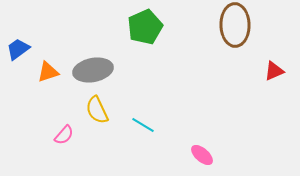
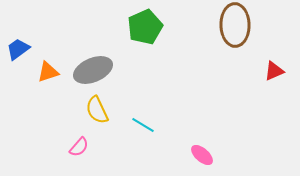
gray ellipse: rotated 12 degrees counterclockwise
pink semicircle: moved 15 px right, 12 px down
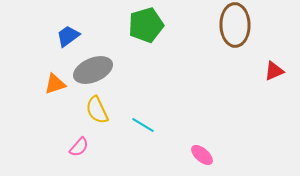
green pentagon: moved 1 px right, 2 px up; rotated 8 degrees clockwise
blue trapezoid: moved 50 px right, 13 px up
orange triangle: moved 7 px right, 12 px down
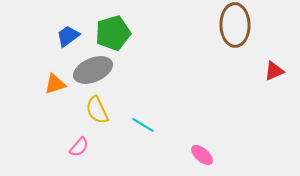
green pentagon: moved 33 px left, 8 px down
